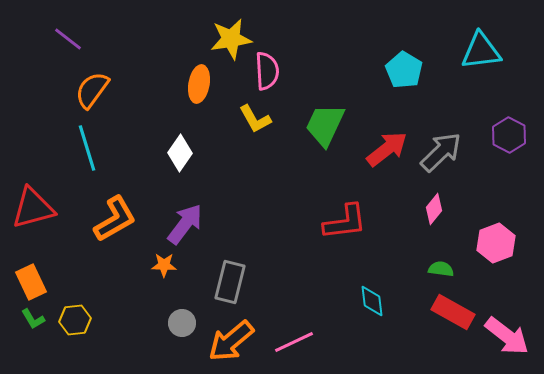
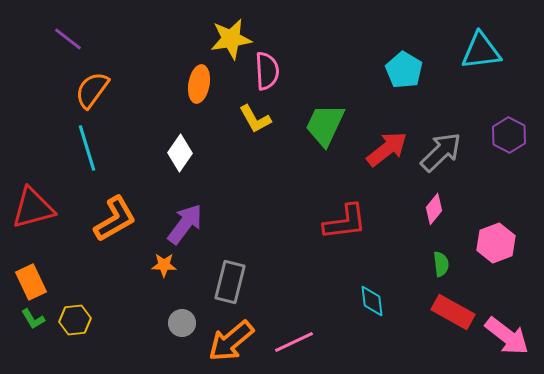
green semicircle: moved 5 px up; rotated 75 degrees clockwise
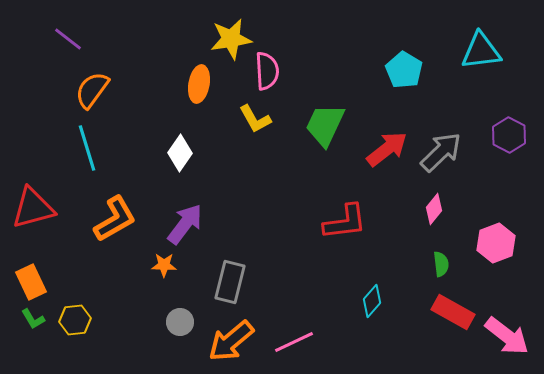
cyan diamond: rotated 48 degrees clockwise
gray circle: moved 2 px left, 1 px up
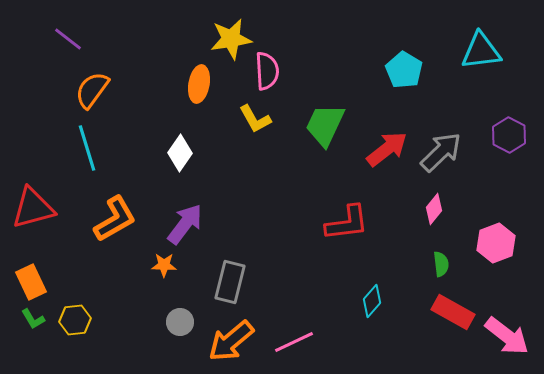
red L-shape: moved 2 px right, 1 px down
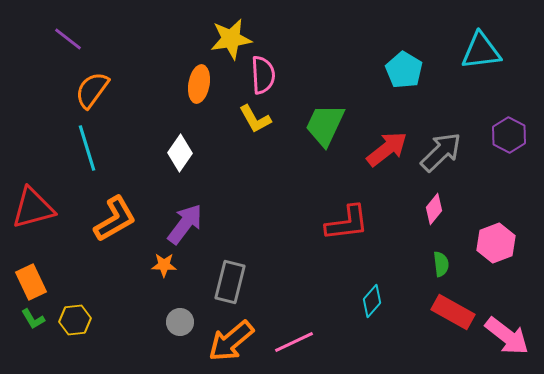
pink semicircle: moved 4 px left, 4 px down
